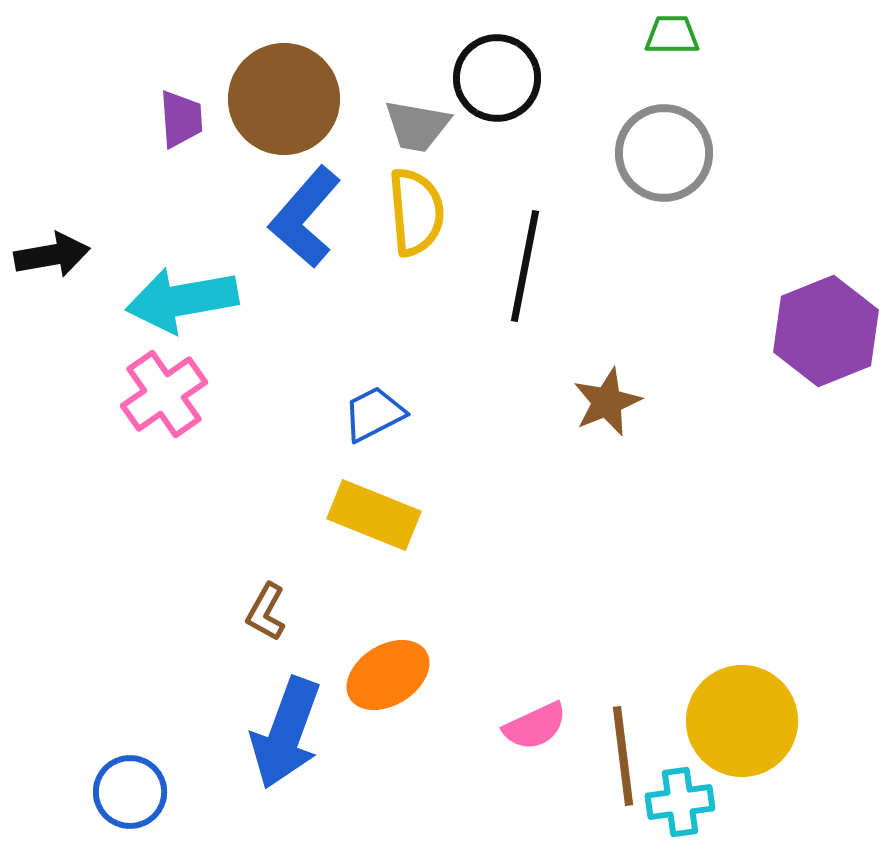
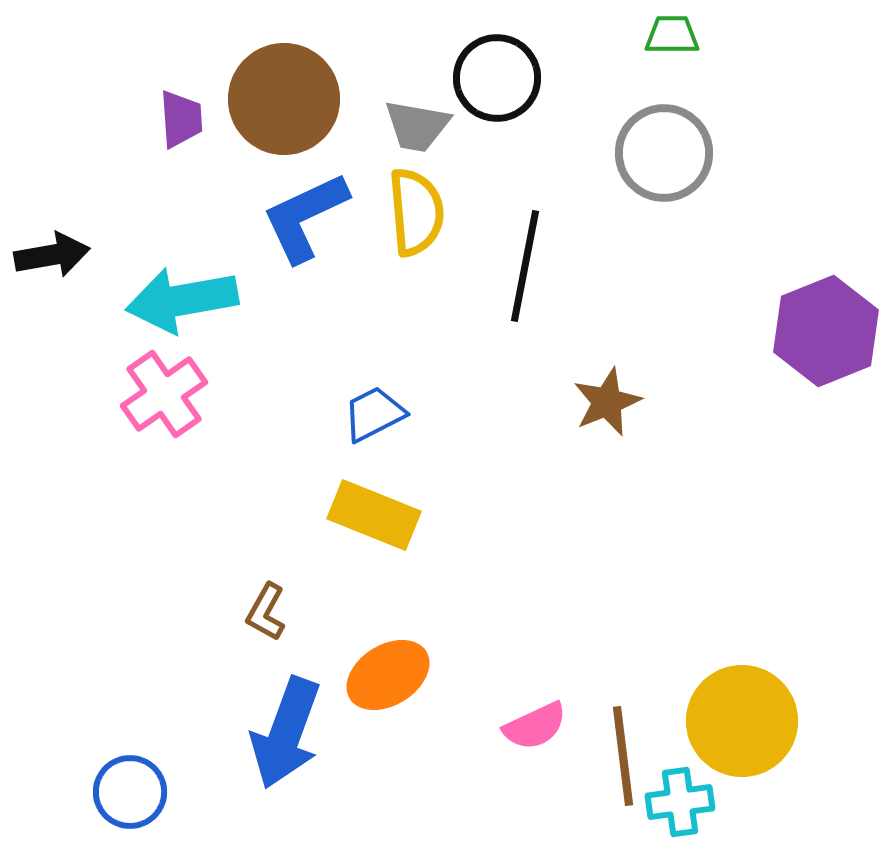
blue L-shape: rotated 24 degrees clockwise
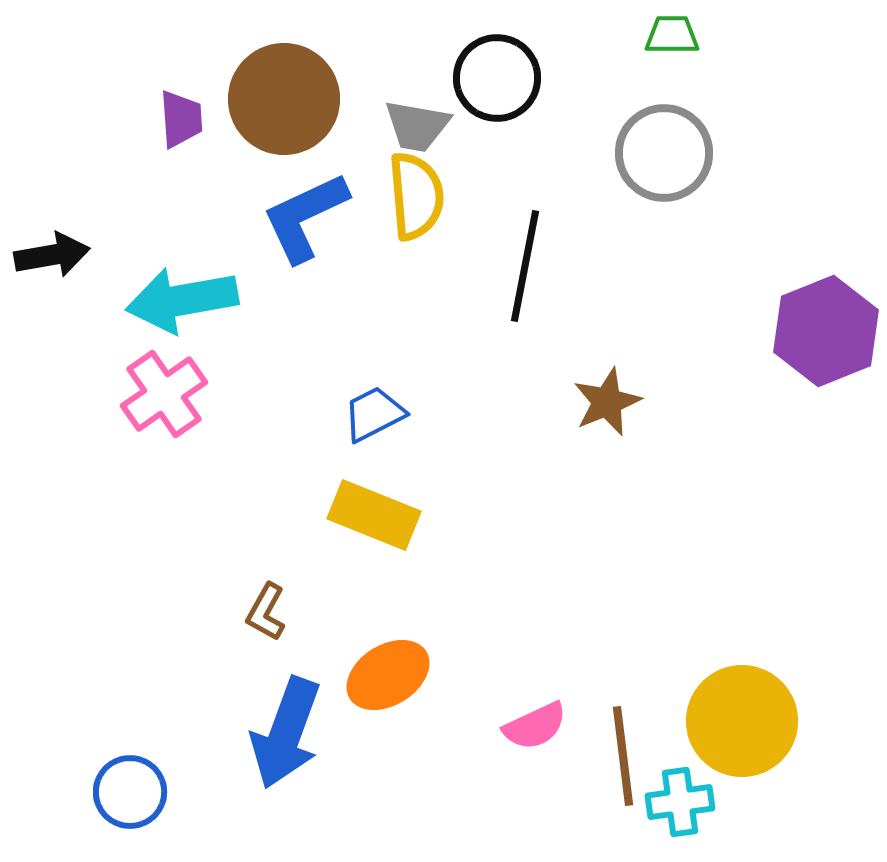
yellow semicircle: moved 16 px up
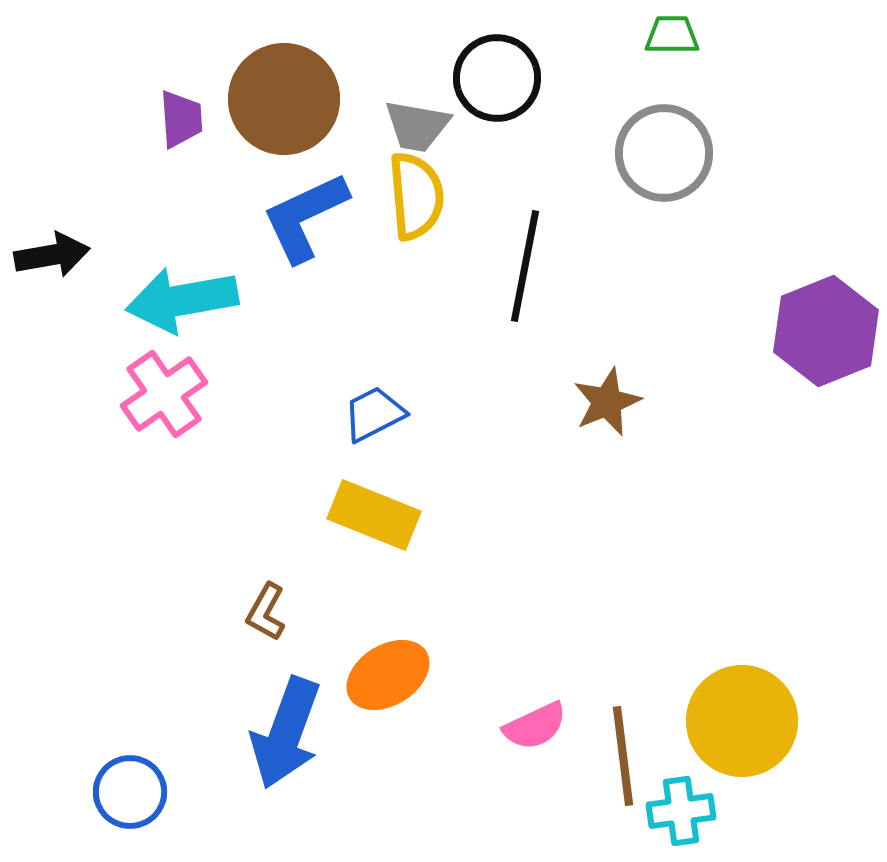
cyan cross: moved 1 px right, 9 px down
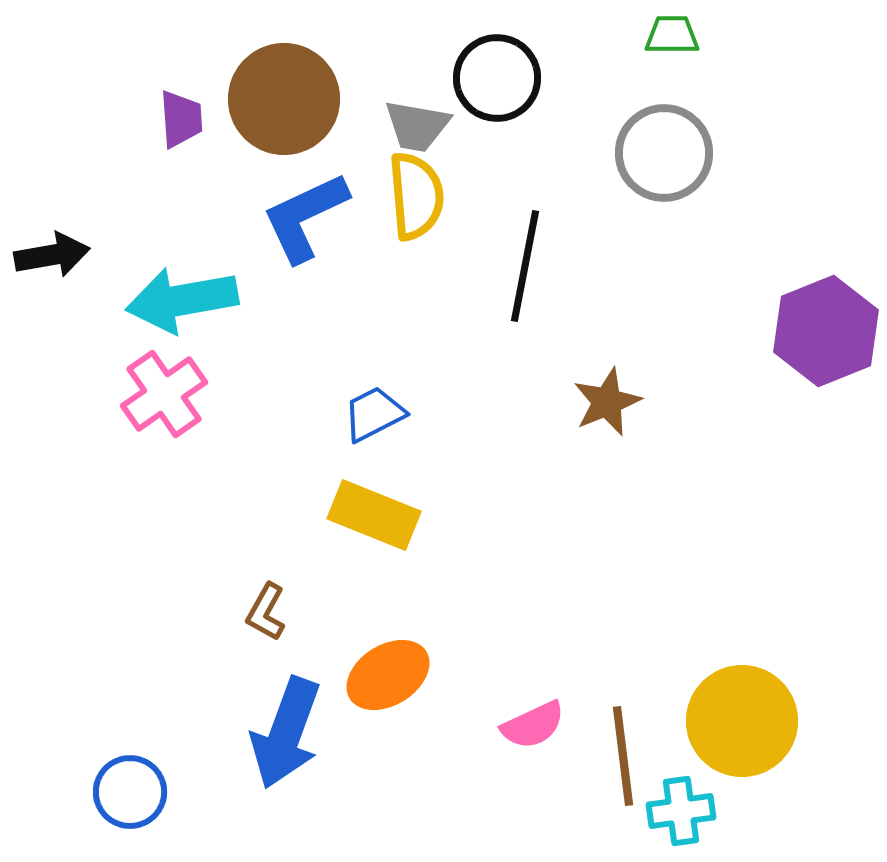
pink semicircle: moved 2 px left, 1 px up
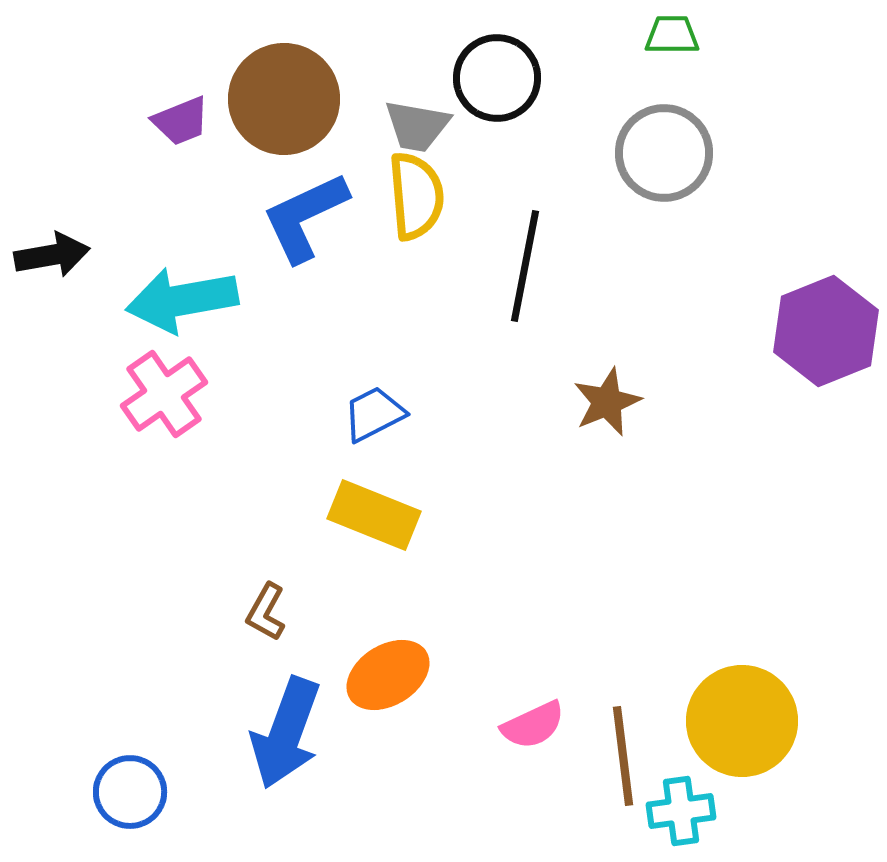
purple trapezoid: moved 2 px down; rotated 72 degrees clockwise
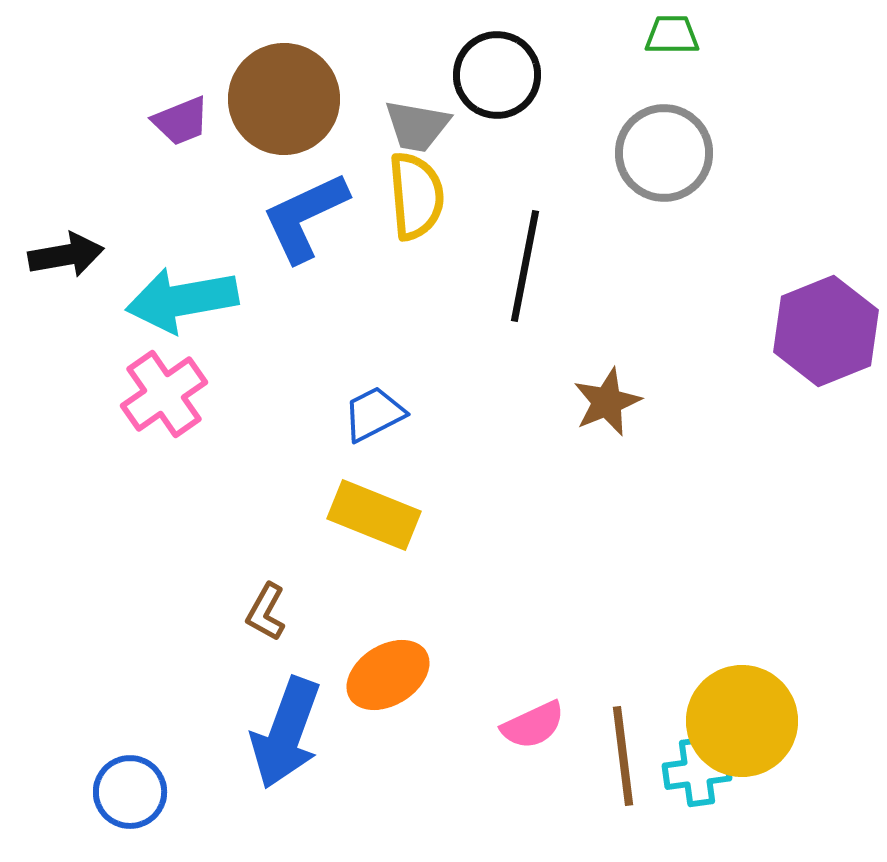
black circle: moved 3 px up
black arrow: moved 14 px right
cyan cross: moved 16 px right, 39 px up
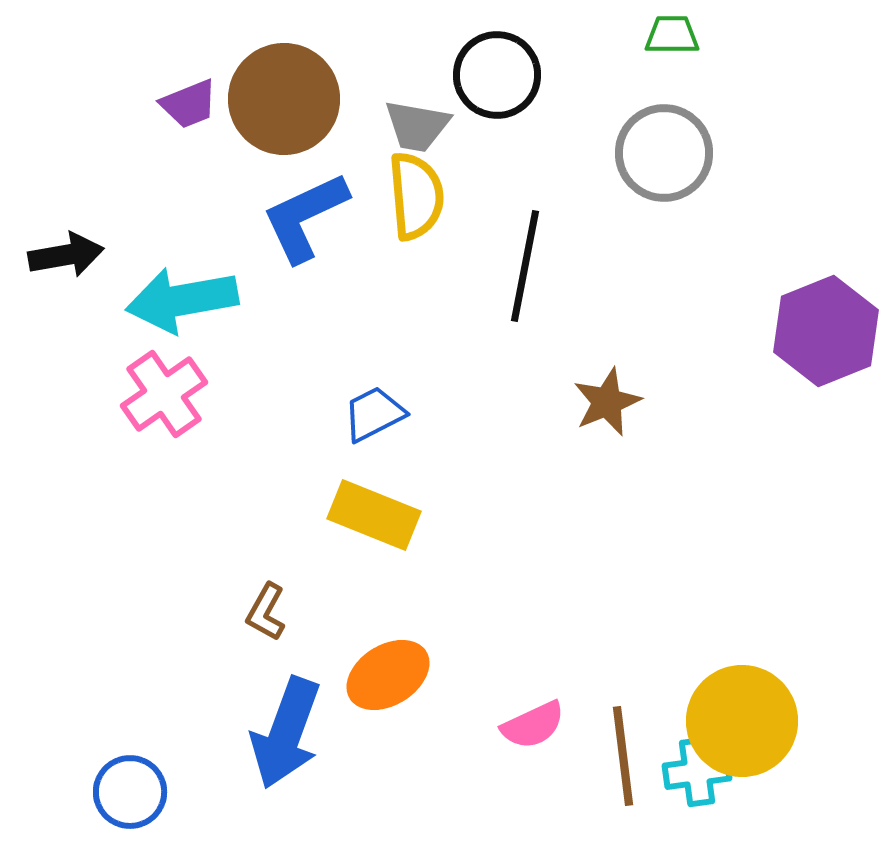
purple trapezoid: moved 8 px right, 17 px up
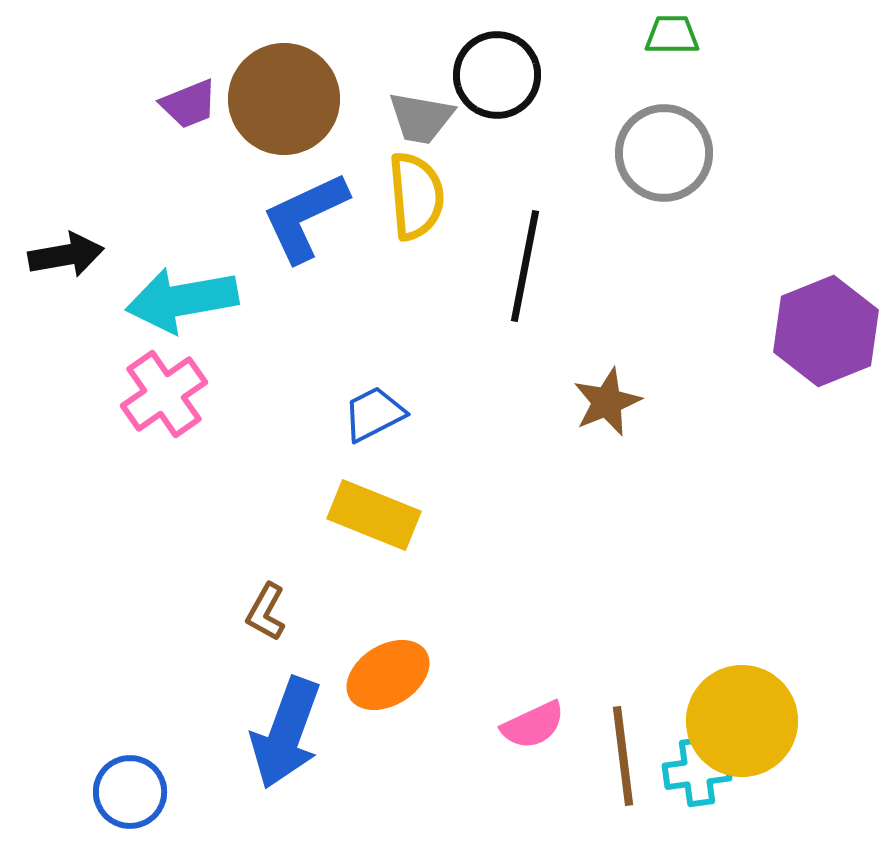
gray trapezoid: moved 4 px right, 8 px up
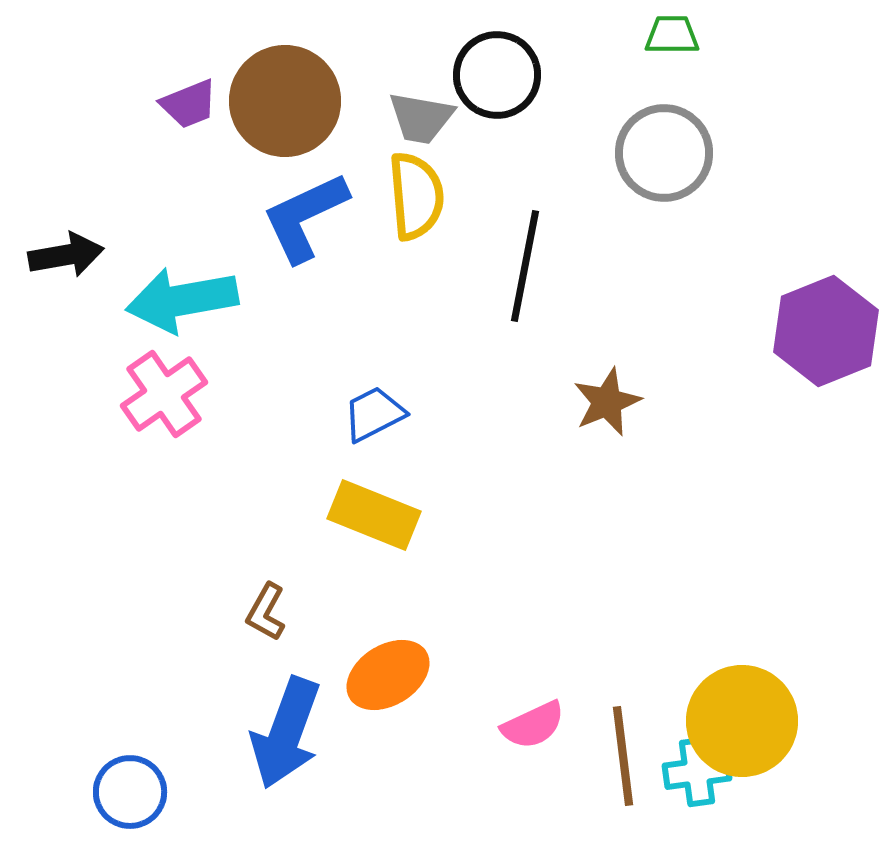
brown circle: moved 1 px right, 2 px down
